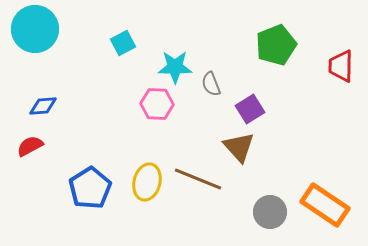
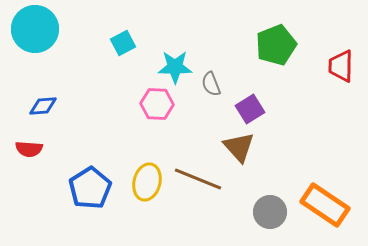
red semicircle: moved 1 px left, 3 px down; rotated 148 degrees counterclockwise
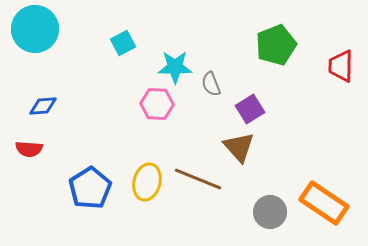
orange rectangle: moved 1 px left, 2 px up
